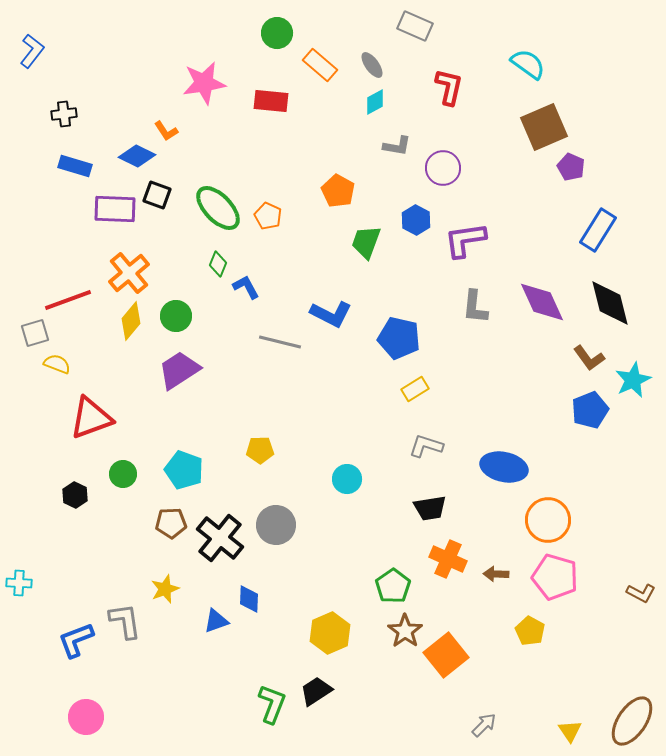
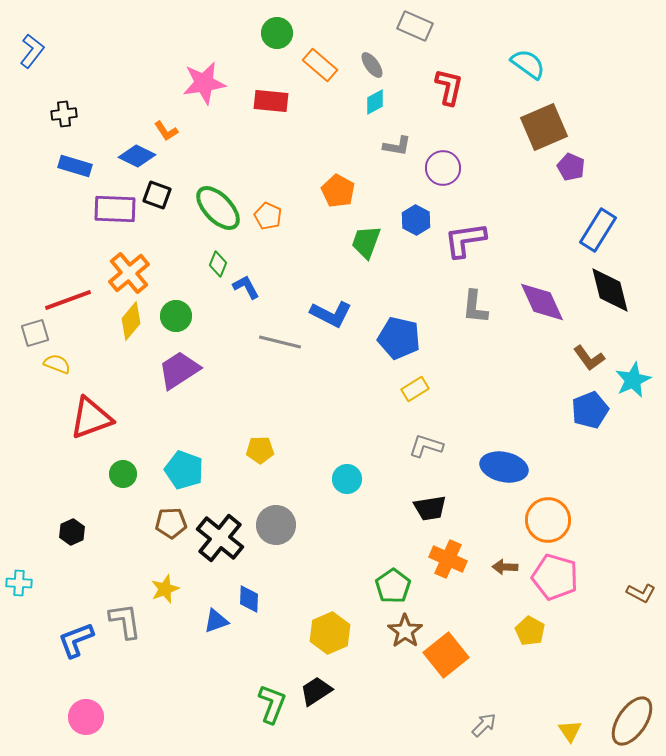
black diamond at (610, 303): moved 13 px up
black hexagon at (75, 495): moved 3 px left, 37 px down; rotated 10 degrees clockwise
brown arrow at (496, 574): moved 9 px right, 7 px up
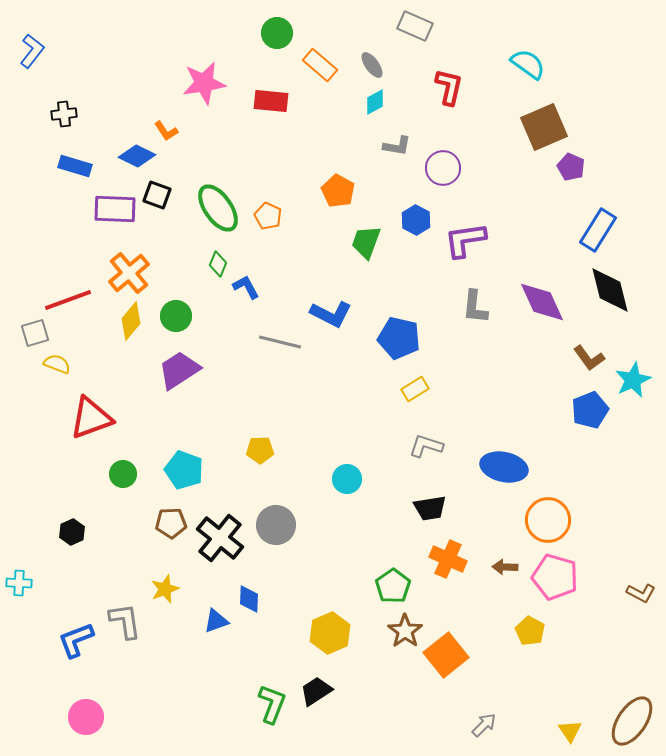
green ellipse at (218, 208): rotated 9 degrees clockwise
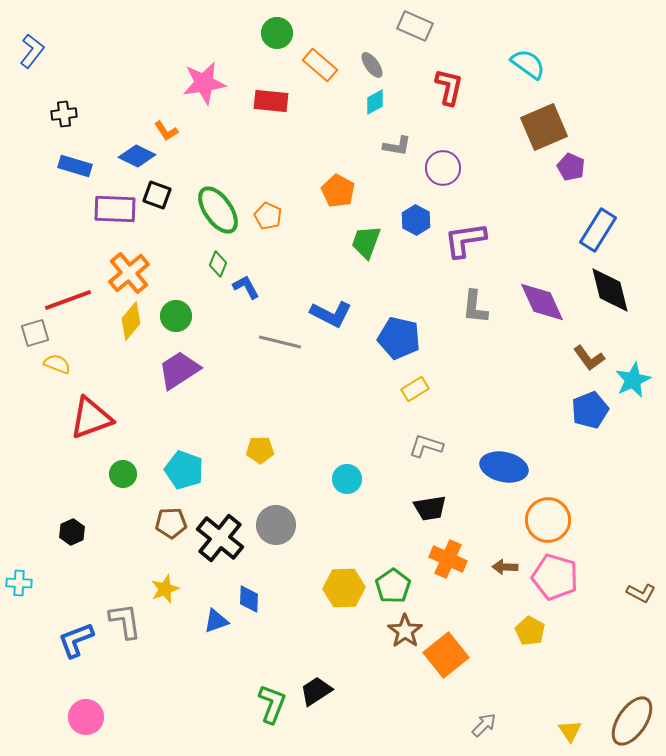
green ellipse at (218, 208): moved 2 px down
yellow hexagon at (330, 633): moved 14 px right, 45 px up; rotated 21 degrees clockwise
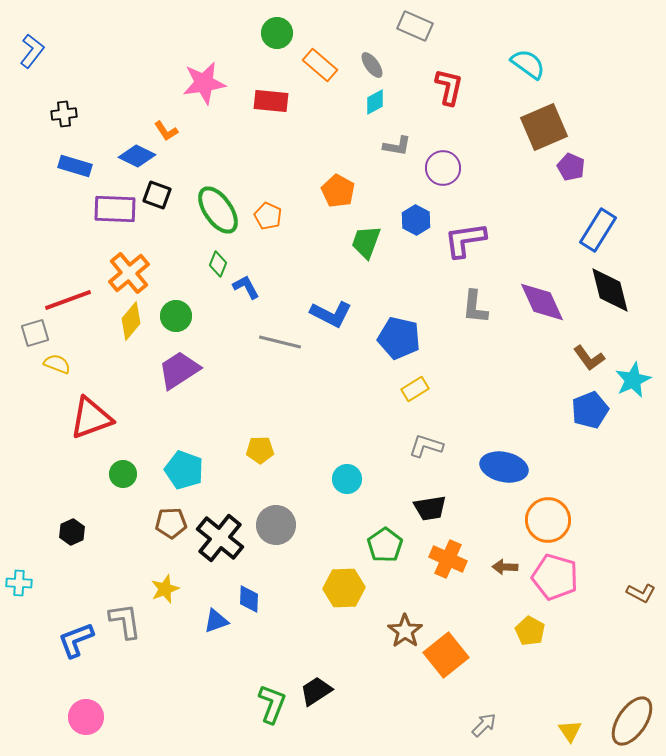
green pentagon at (393, 586): moved 8 px left, 41 px up
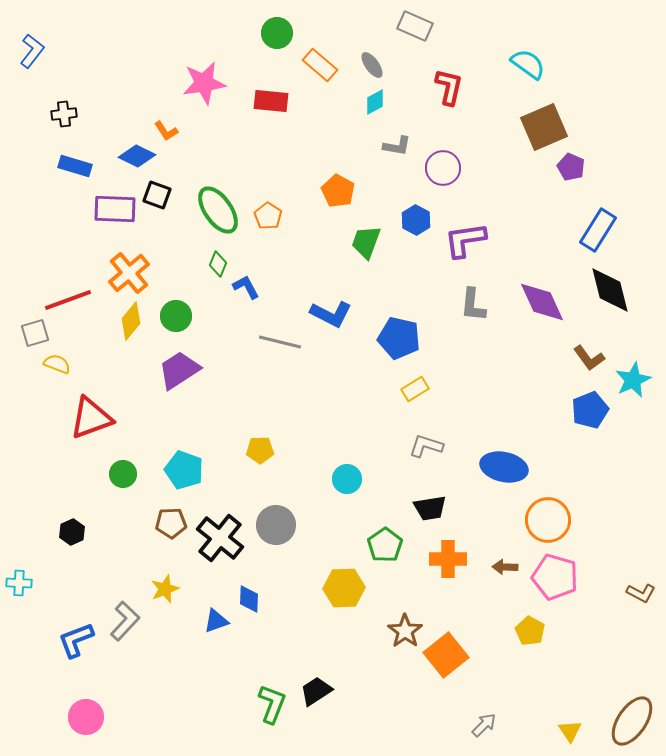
orange pentagon at (268, 216): rotated 8 degrees clockwise
gray L-shape at (475, 307): moved 2 px left, 2 px up
orange cross at (448, 559): rotated 24 degrees counterclockwise
gray L-shape at (125, 621): rotated 51 degrees clockwise
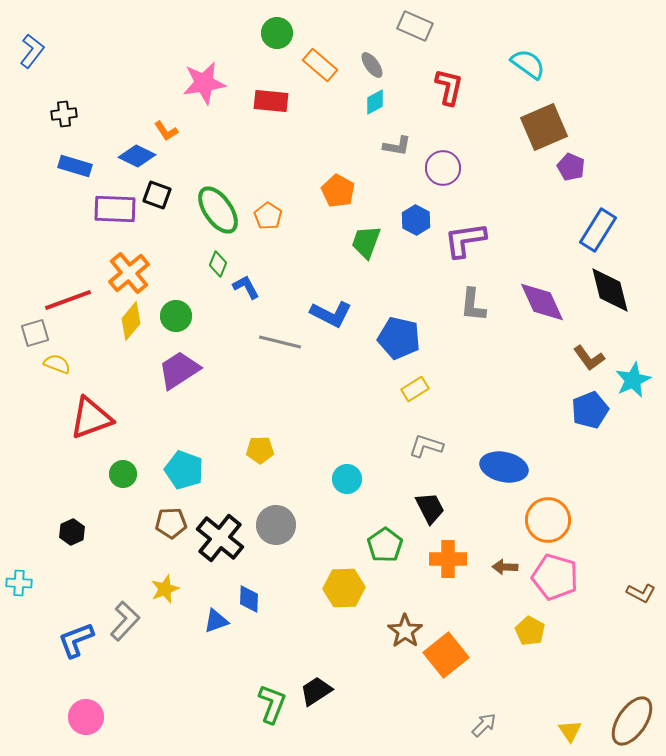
black trapezoid at (430, 508): rotated 108 degrees counterclockwise
